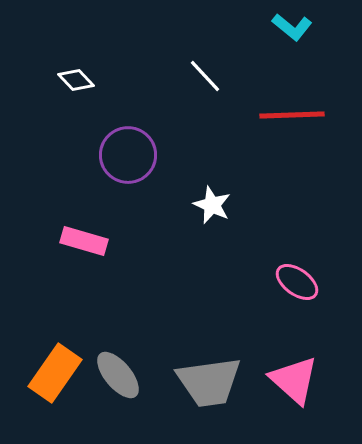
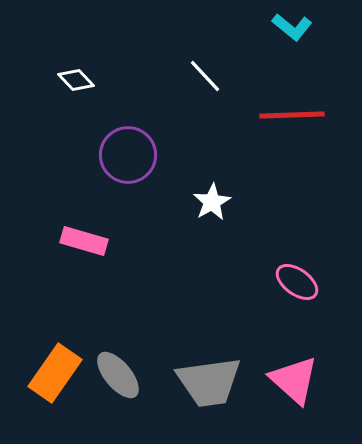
white star: moved 3 px up; rotated 18 degrees clockwise
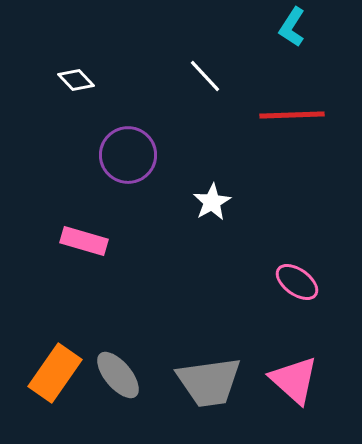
cyan L-shape: rotated 84 degrees clockwise
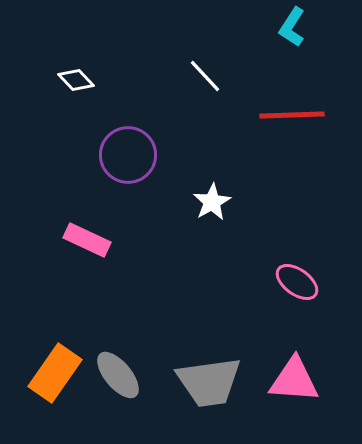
pink rectangle: moved 3 px right, 1 px up; rotated 9 degrees clockwise
pink triangle: rotated 38 degrees counterclockwise
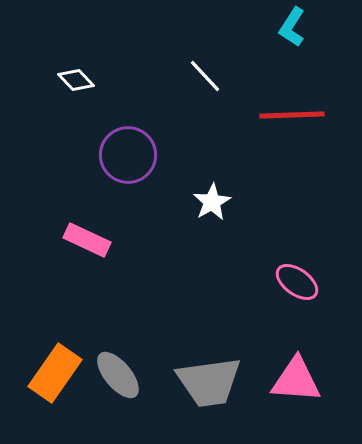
pink triangle: moved 2 px right
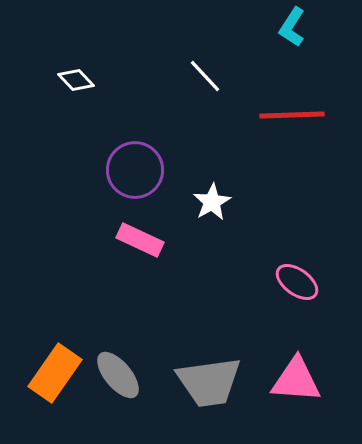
purple circle: moved 7 px right, 15 px down
pink rectangle: moved 53 px right
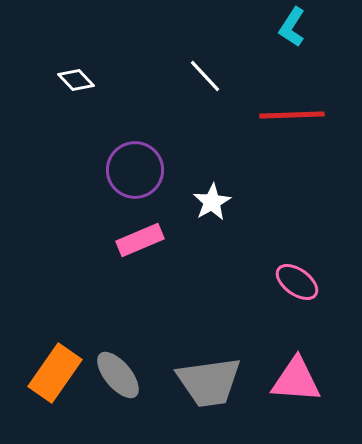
pink rectangle: rotated 48 degrees counterclockwise
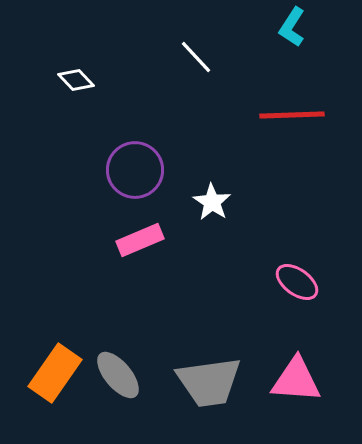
white line: moved 9 px left, 19 px up
white star: rotated 9 degrees counterclockwise
